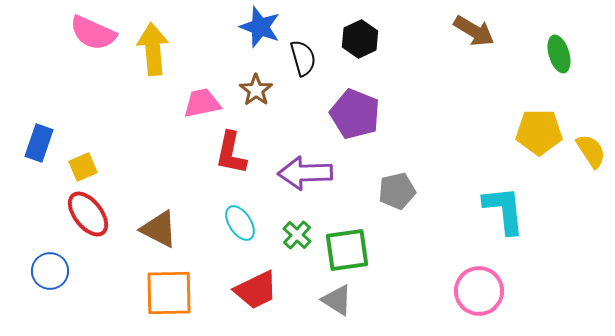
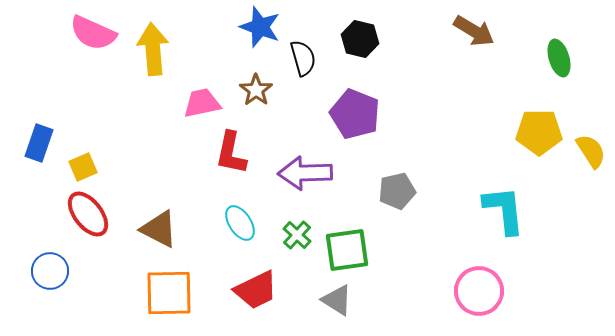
black hexagon: rotated 21 degrees counterclockwise
green ellipse: moved 4 px down
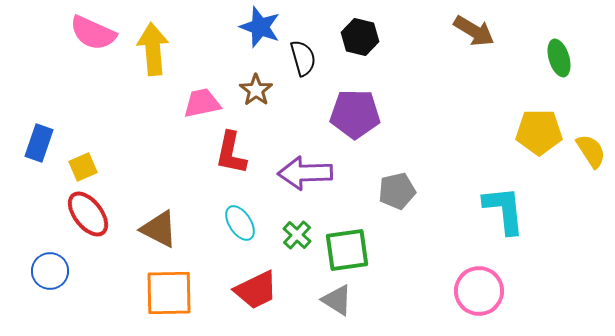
black hexagon: moved 2 px up
purple pentagon: rotated 21 degrees counterclockwise
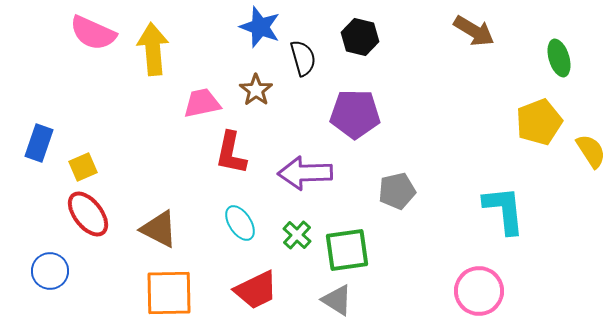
yellow pentagon: moved 10 px up; rotated 21 degrees counterclockwise
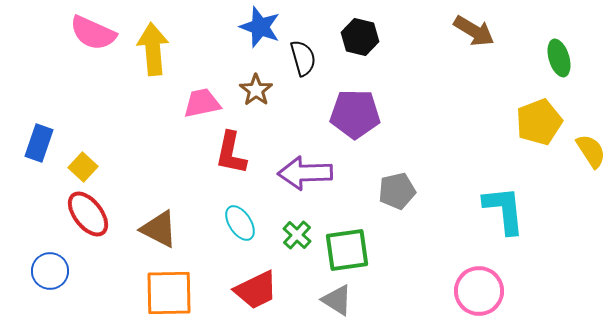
yellow square: rotated 24 degrees counterclockwise
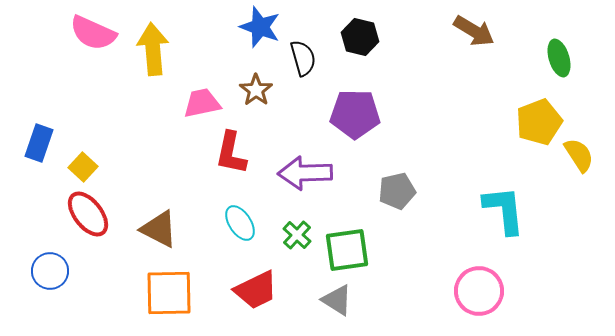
yellow semicircle: moved 12 px left, 4 px down
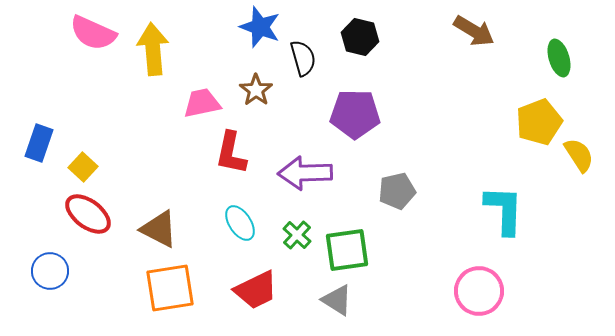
cyan L-shape: rotated 8 degrees clockwise
red ellipse: rotated 15 degrees counterclockwise
orange square: moved 1 px right, 5 px up; rotated 8 degrees counterclockwise
